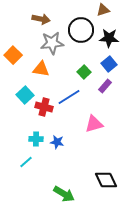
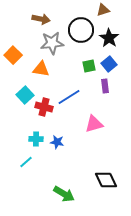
black star: rotated 30 degrees clockwise
green square: moved 5 px right, 6 px up; rotated 32 degrees clockwise
purple rectangle: rotated 48 degrees counterclockwise
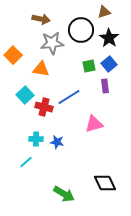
brown triangle: moved 1 px right, 2 px down
black diamond: moved 1 px left, 3 px down
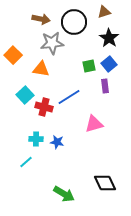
black circle: moved 7 px left, 8 px up
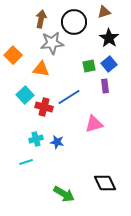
brown arrow: rotated 90 degrees counterclockwise
cyan cross: rotated 16 degrees counterclockwise
cyan line: rotated 24 degrees clockwise
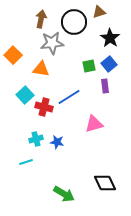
brown triangle: moved 5 px left
black star: moved 1 px right
